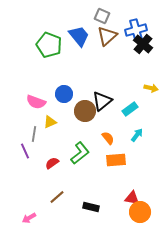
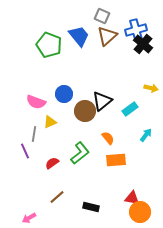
cyan arrow: moved 9 px right
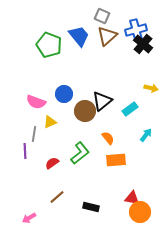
purple line: rotated 21 degrees clockwise
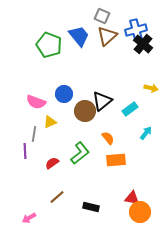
cyan arrow: moved 2 px up
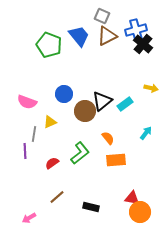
brown triangle: rotated 15 degrees clockwise
pink semicircle: moved 9 px left
cyan rectangle: moved 5 px left, 5 px up
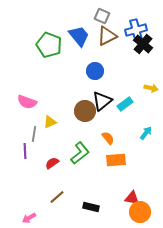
blue circle: moved 31 px right, 23 px up
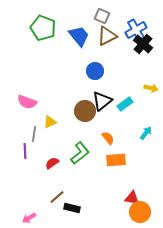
blue cross: rotated 15 degrees counterclockwise
green pentagon: moved 6 px left, 17 px up
black rectangle: moved 19 px left, 1 px down
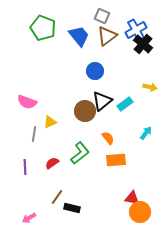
brown triangle: rotated 10 degrees counterclockwise
yellow arrow: moved 1 px left, 1 px up
purple line: moved 16 px down
brown line: rotated 14 degrees counterclockwise
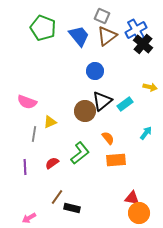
orange circle: moved 1 px left, 1 px down
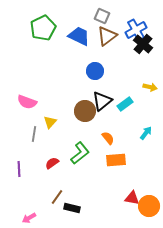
green pentagon: rotated 25 degrees clockwise
blue trapezoid: rotated 25 degrees counterclockwise
yellow triangle: rotated 24 degrees counterclockwise
purple line: moved 6 px left, 2 px down
orange circle: moved 10 px right, 7 px up
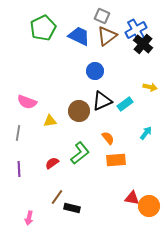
black triangle: rotated 15 degrees clockwise
brown circle: moved 6 px left
yellow triangle: moved 1 px up; rotated 40 degrees clockwise
gray line: moved 16 px left, 1 px up
pink arrow: rotated 48 degrees counterclockwise
